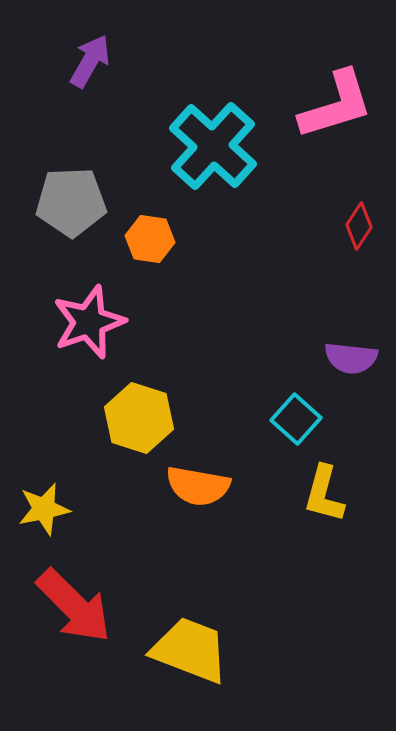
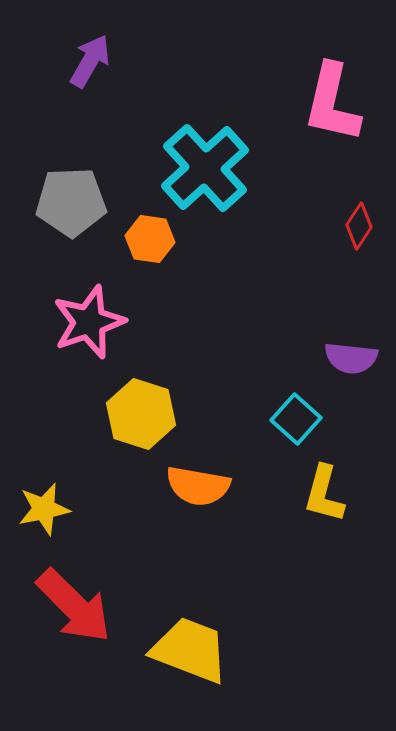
pink L-shape: moved 4 px left, 2 px up; rotated 120 degrees clockwise
cyan cross: moved 8 px left, 22 px down; rotated 6 degrees clockwise
yellow hexagon: moved 2 px right, 4 px up
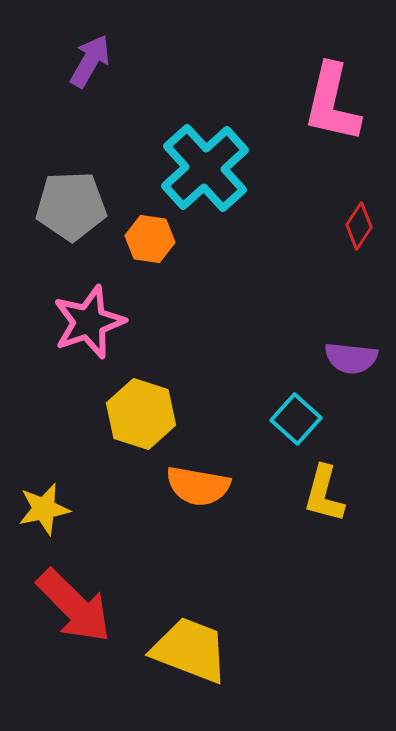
gray pentagon: moved 4 px down
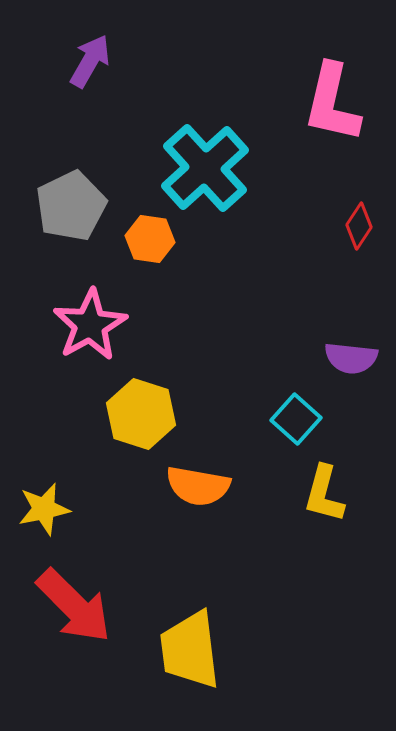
gray pentagon: rotated 24 degrees counterclockwise
pink star: moved 1 px right, 3 px down; rotated 10 degrees counterclockwise
yellow trapezoid: rotated 118 degrees counterclockwise
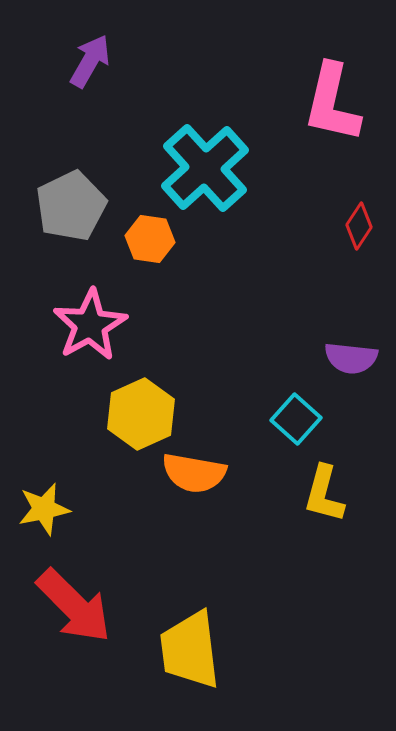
yellow hexagon: rotated 18 degrees clockwise
orange semicircle: moved 4 px left, 13 px up
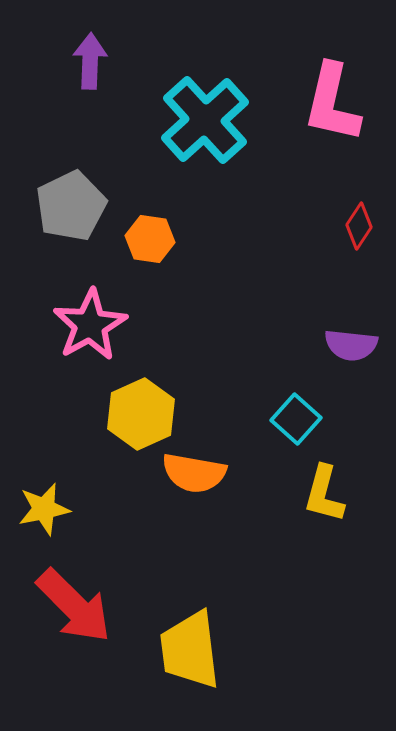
purple arrow: rotated 28 degrees counterclockwise
cyan cross: moved 48 px up
purple semicircle: moved 13 px up
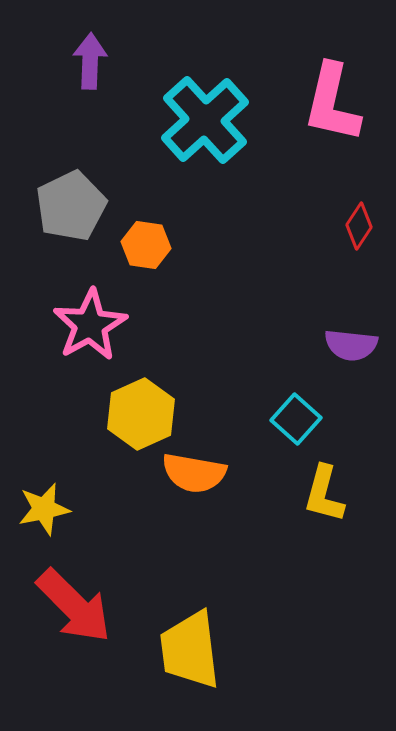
orange hexagon: moved 4 px left, 6 px down
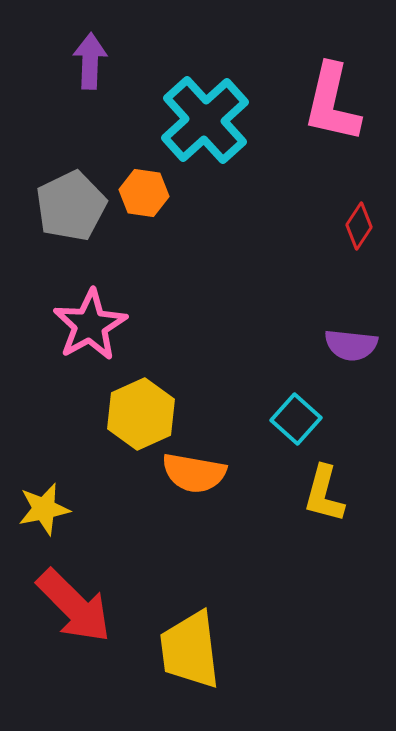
orange hexagon: moved 2 px left, 52 px up
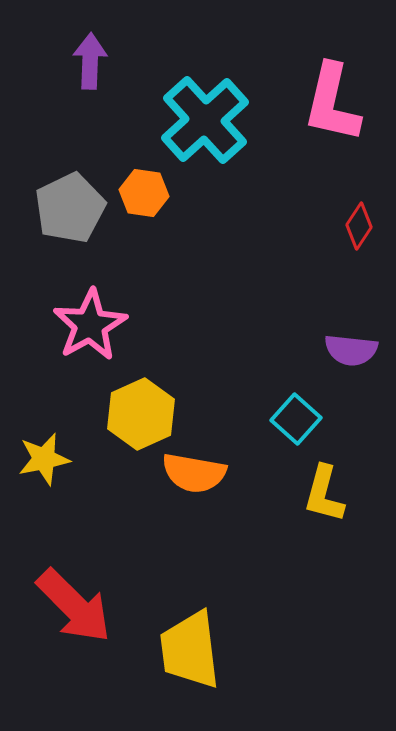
gray pentagon: moved 1 px left, 2 px down
purple semicircle: moved 5 px down
yellow star: moved 50 px up
